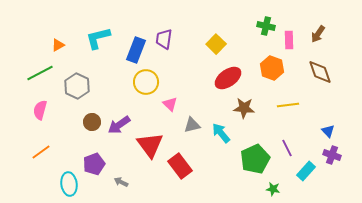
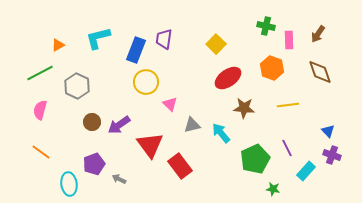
orange line: rotated 72 degrees clockwise
gray arrow: moved 2 px left, 3 px up
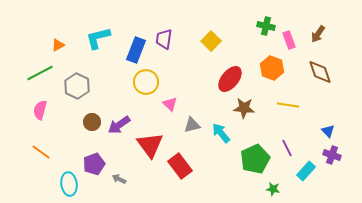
pink rectangle: rotated 18 degrees counterclockwise
yellow square: moved 5 px left, 3 px up
red ellipse: moved 2 px right, 1 px down; rotated 16 degrees counterclockwise
yellow line: rotated 15 degrees clockwise
